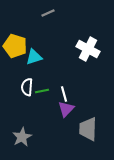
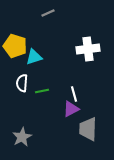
white cross: rotated 35 degrees counterclockwise
white semicircle: moved 5 px left, 4 px up
white line: moved 10 px right
purple triangle: moved 5 px right; rotated 18 degrees clockwise
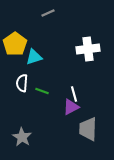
yellow pentagon: moved 2 px up; rotated 20 degrees clockwise
green line: rotated 32 degrees clockwise
purple triangle: moved 2 px up
gray star: rotated 12 degrees counterclockwise
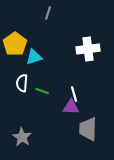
gray line: rotated 48 degrees counterclockwise
purple triangle: rotated 30 degrees clockwise
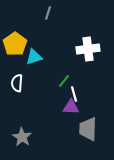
white semicircle: moved 5 px left
green line: moved 22 px right, 10 px up; rotated 72 degrees counterclockwise
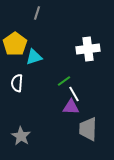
gray line: moved 11 px left
green line: rotated 16 degrees clockwise
white line: rotated 14 degrees counterclockwise
gray star: moved 1 px left, 1 px up
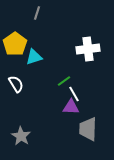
white semicircle: moved 1 px left, 1 px down; rotated 144 degrees clockwise
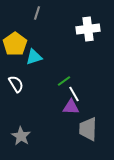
white cross: moved 20 px up
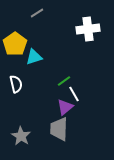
gray line: rotated 40 degrees clockwise
white semicircle: rotated 18 degrees clockwise
purple triangle: moved 6 px left; rotated 42 degrees counterclockwise
gray trapezoid: moved 29 px left
